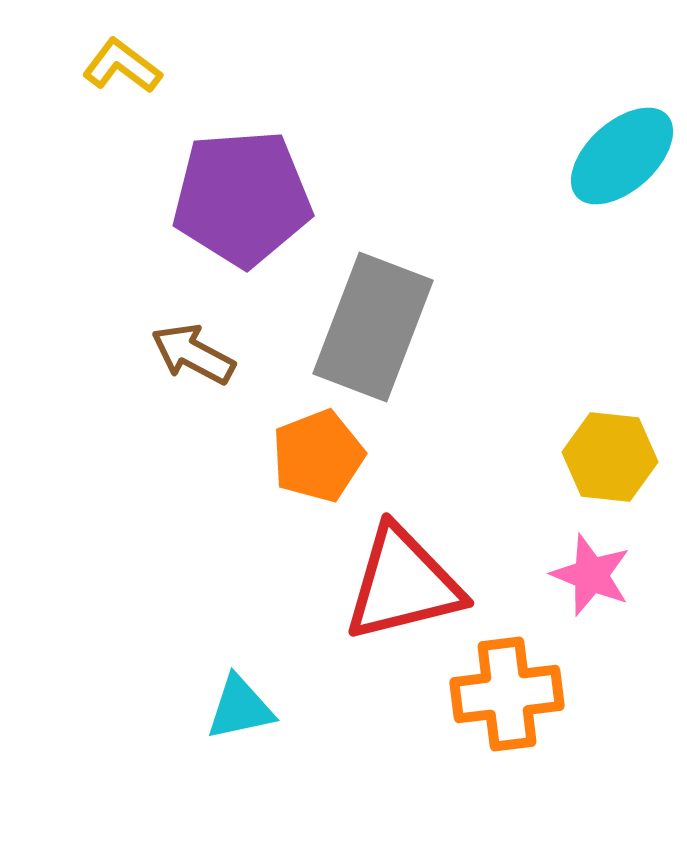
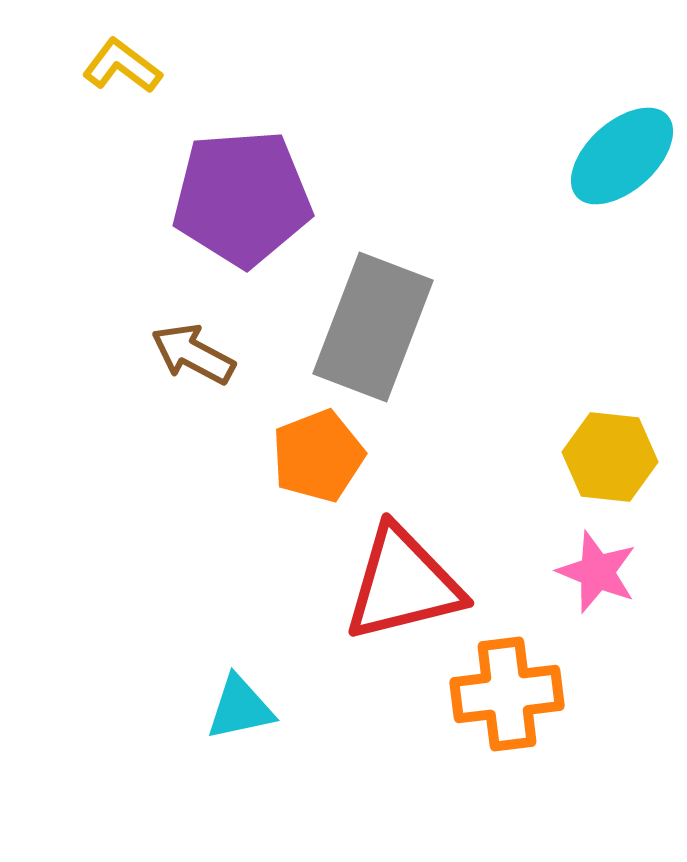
pink star: moved 6 px right, 3 px up
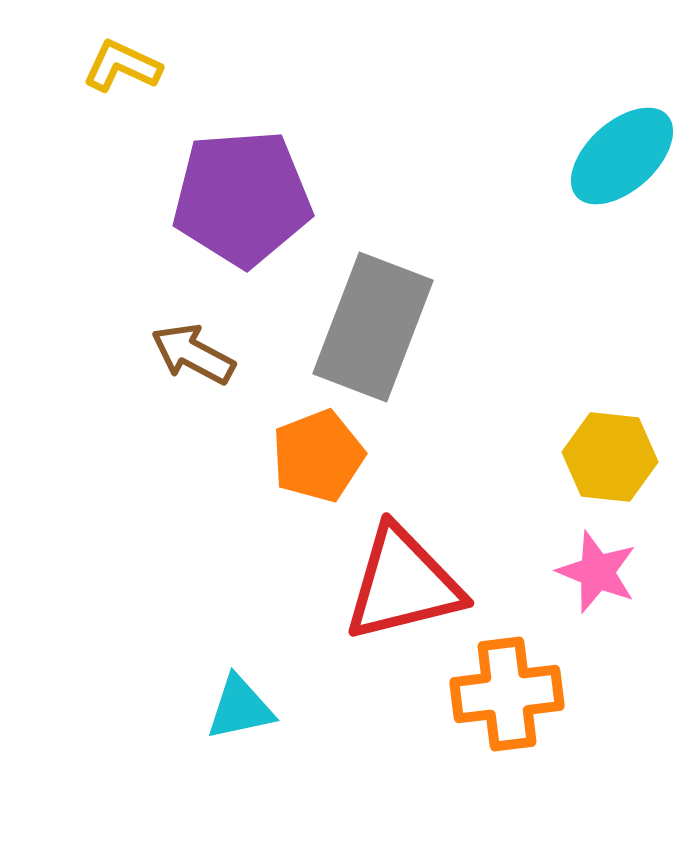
yellow L-shape: rotated 12 degrees counterclockwise
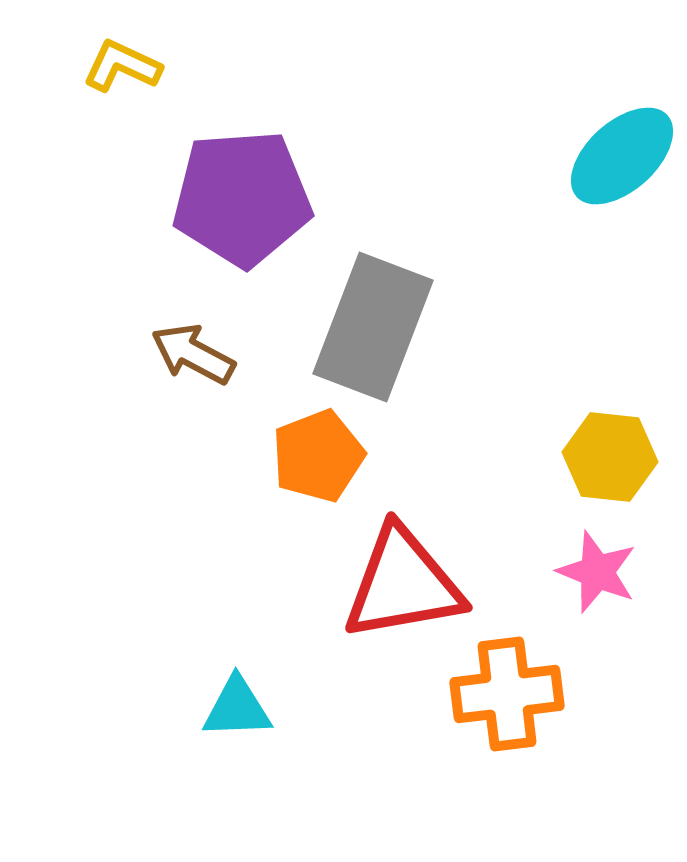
red triangle: rotated 4 degrees clockwise
cyan triangle: moved 3 px left; rotated 10 degrees clockwise
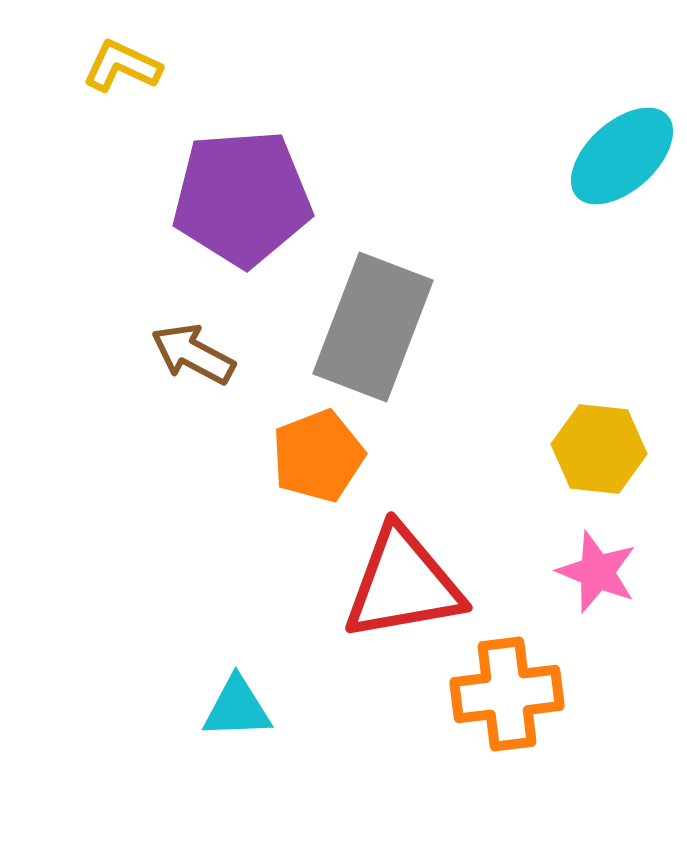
yellow hexagon: moved 11 px left, 8 px up
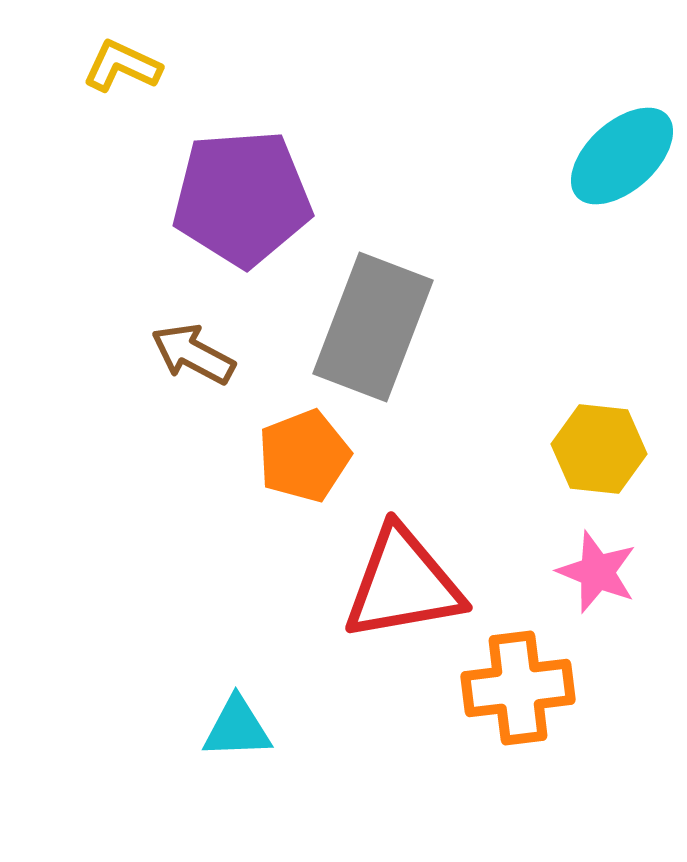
orange pentagon: moved 14 px left
orange cross: moved 11 px right, 6 px up
cyan triangle: moved 20 px down
